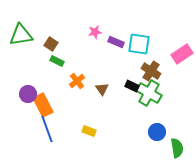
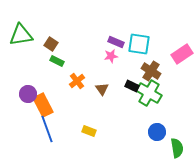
pink star: moved 16 px right, 24 px down
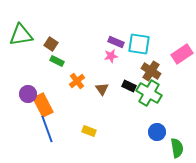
black rectangle: moved 3 px left
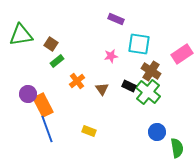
purple rectangle: moved 23 px up
green rectangle: rotated 64 degrees counterclockwise
green cross: moved 1 px left, 1 px up; rotated 10 degrees clockwise
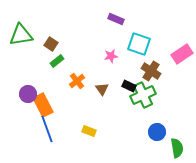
cyan square: rotated 10 degrees clockwise
green cross: moved 5 px left, 3 px down; rotated 25 degrees clockwise
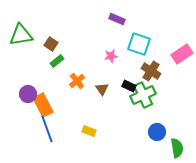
purple rectangle: moved 1 px right
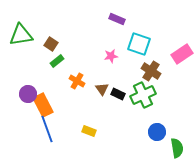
orange cross: rotated 21 degrees counterclockwise
black rectangle: moved 11 px left, 8 px down
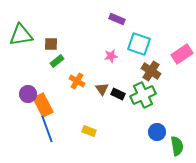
brown square: rotated 32 degrees counterclockwise
green semicircle: moved 2 px up
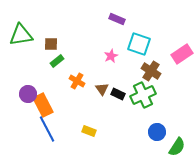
pink star: rotated 16 degrees counterclockwise
blue line: rotated 8 degrees counterclockwise
green semicircle: moved 1 px down; rotated 42 degrees clockwise
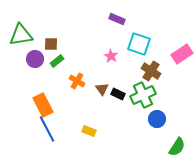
pink star: rotated 16 degrees counterclockwise
purple circle: moved 7 px right, 35 px up
blue circle: moved 13 px up
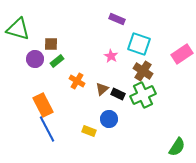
green triangle: moved 3 px left, 6 px up; rotated 25 degrees clockwise
brown cross: moved 8 px left
brown triangle: rotated 24 degrees clockwise
blue circle: moved 48 px left
